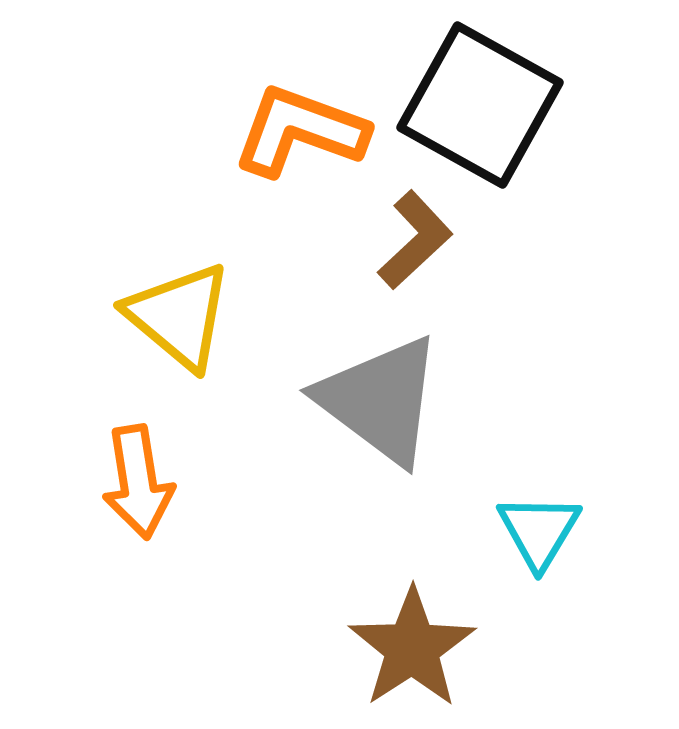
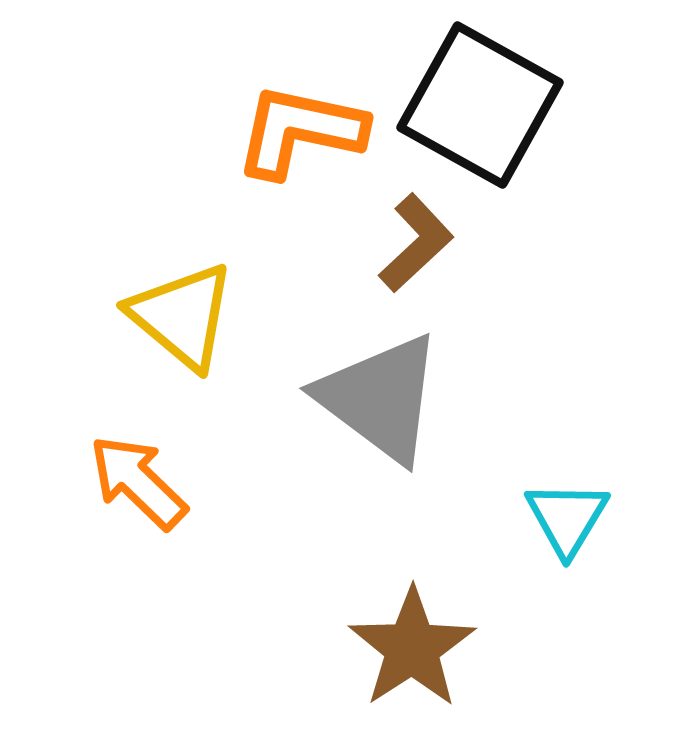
orange L-shape: rotated 8 degrees counterclockwise
brown L-shape: moved 1 px right, 3 px down
yellow triangle: moved 3 px right
gray triangle: moved 2 px up
orange arrow: rotated 143 degrees clockwise
cyan triangle: moved 28 px right, 13 px up
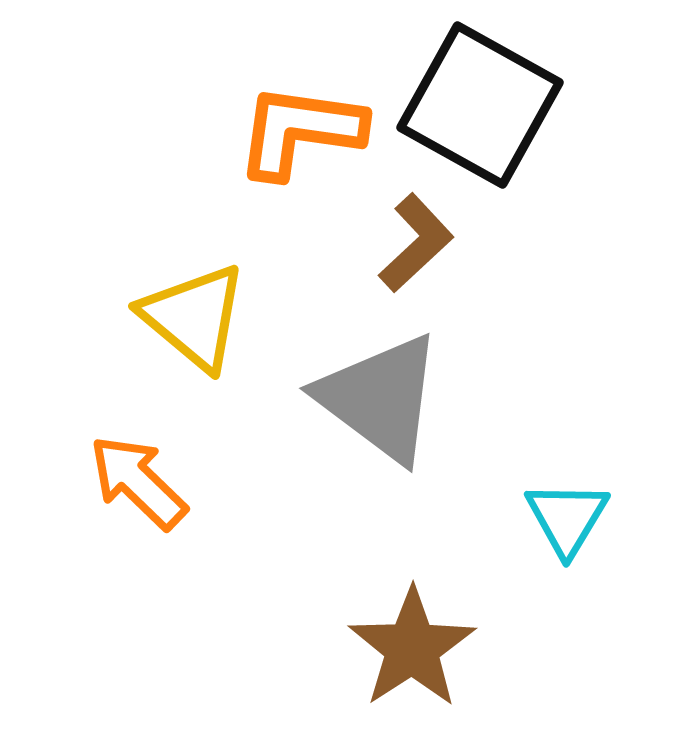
orange L-shape: rotated 4 degrees counterclockwise
yellow triangle: moved 12 px right, 1 px down
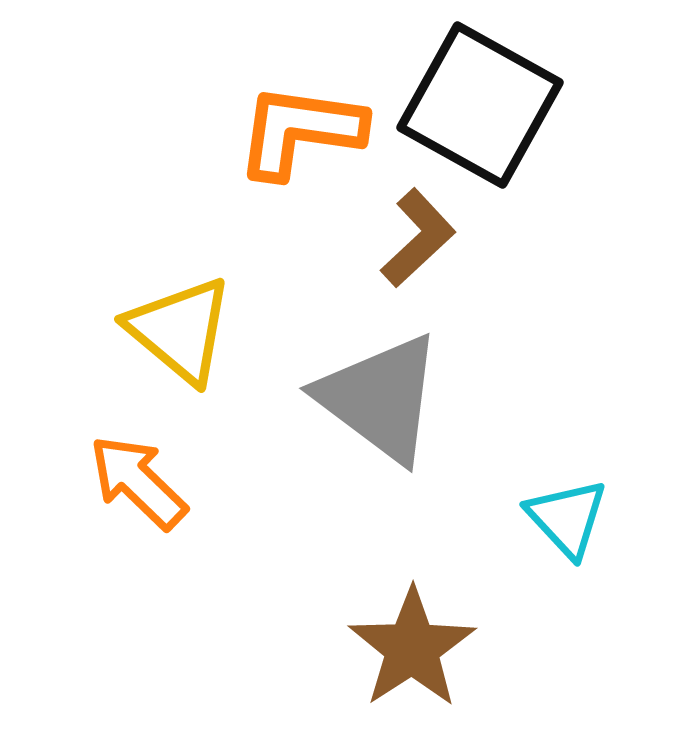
brown L-shape: moved 2 px right, 5 px up
yellow triangle: moved 14 px left, 13 px down
cyan triangle: rotated 14 degrees counterclockwise
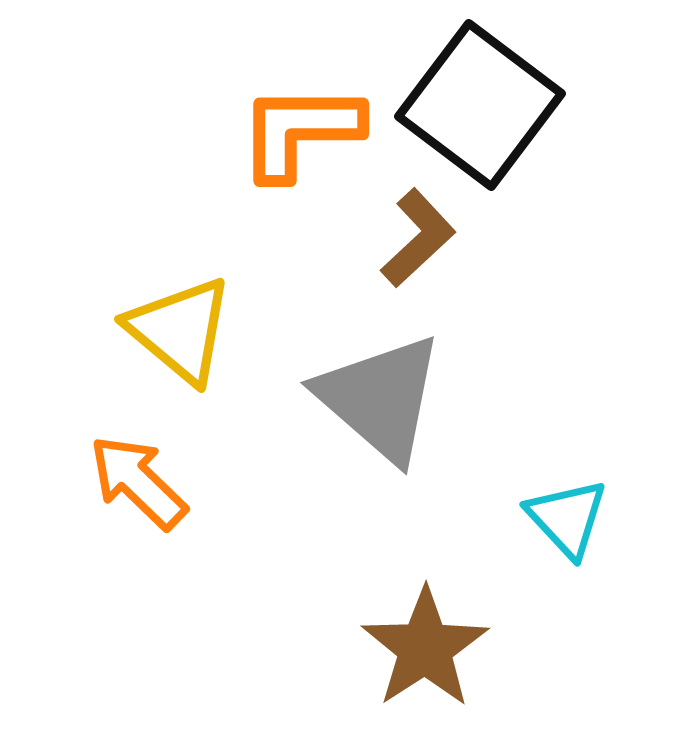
black square: rotated 8 degrees clockwise
orange L-shape: rotated 8 degrees counterclockwise
gray triangle: rotated 4 degrees clockwise
brown star: moved 13 px right
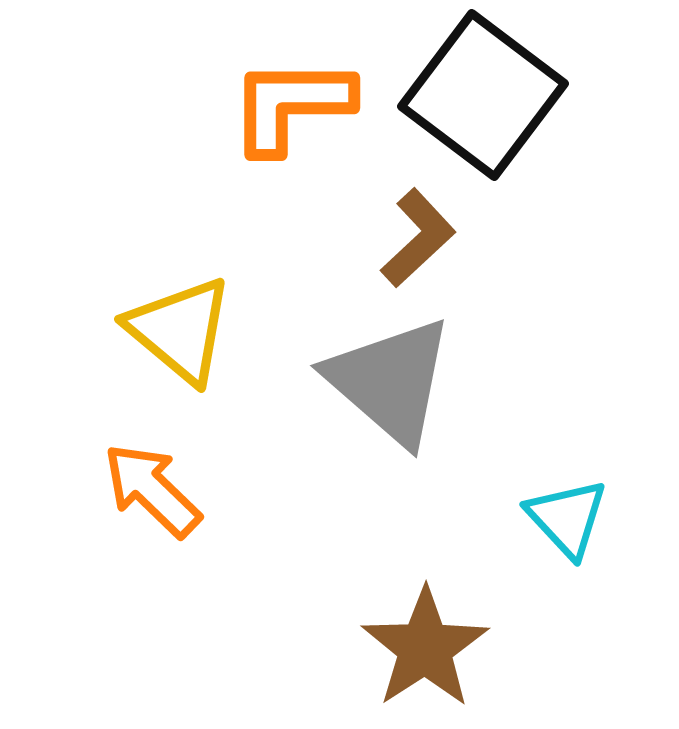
black square: moved 3 px right, 10 px up
orange L-shape: moved 9 px left, 26 px up
gray triangle: moved 10 px right, 17 px up
orange arrow: moved 14 px right, 8 px down
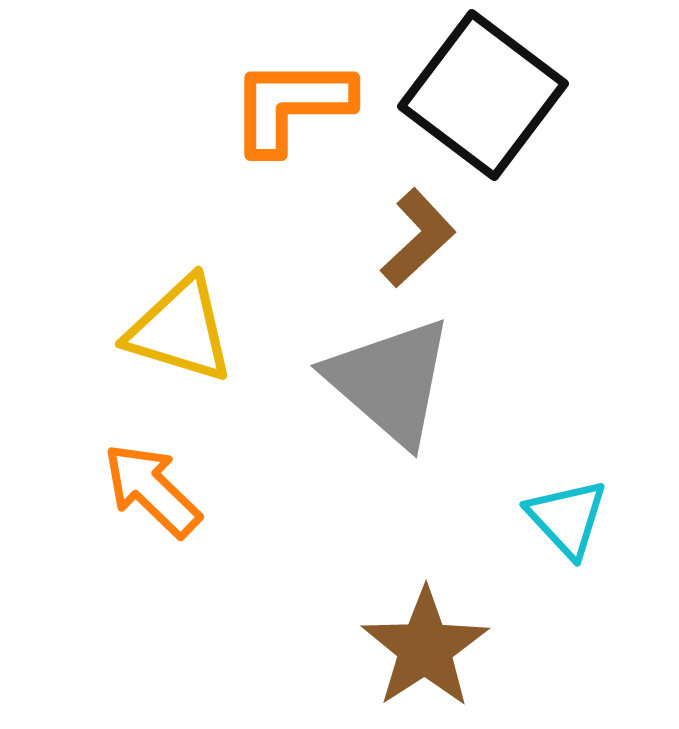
yellow triangle: rotated 23 degrees counterclockwise
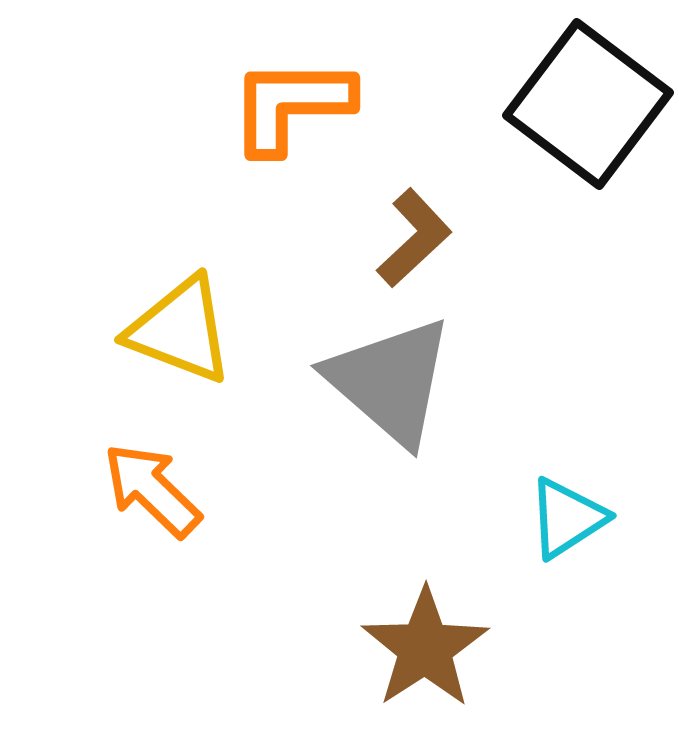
black square: moved 105 px right, 9 px down
brown L-shape: moved 4 px left
yellow triangle: rotated 4 degrees clockwise
cyan triangle: rotated 40 degrees clockwise
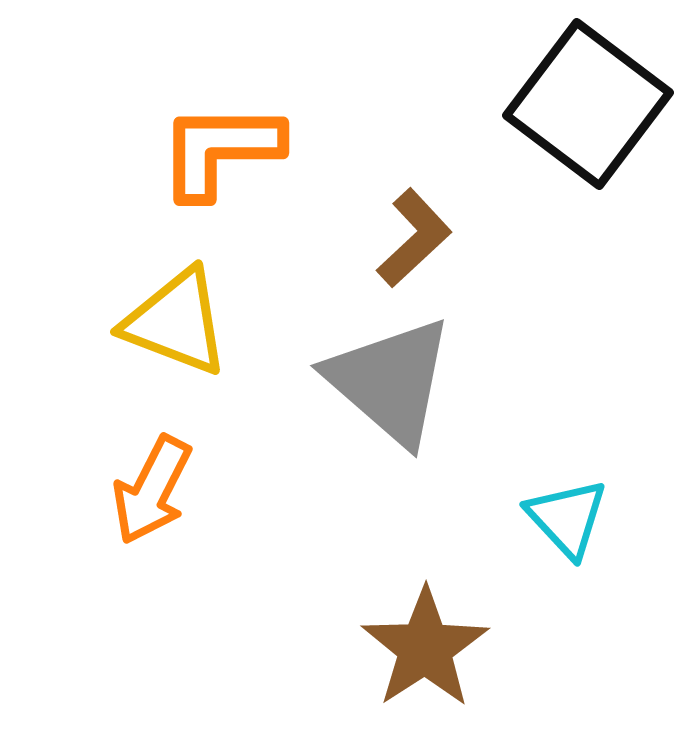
orange L-shape: moved 71 px left, 45 px down
yellow triangle: moved 4 px left, 8 px up
orange arrow: rotated 107 degrees counterclockwise
cyan triangle: rotated 40 degrees counterclockwise
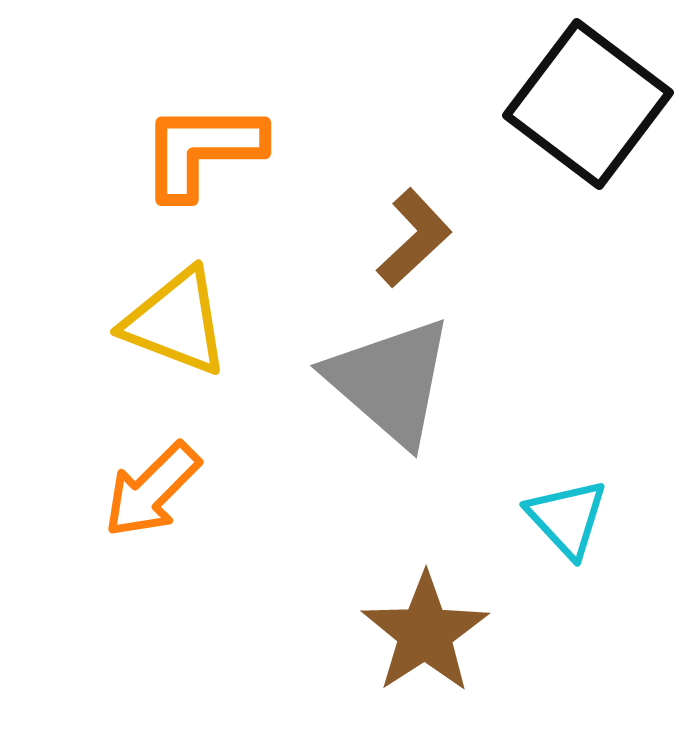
orange L-shape: moved 18 px left
orange arrow: rotated 18 degrees clockwise
brown star: moved 15 px up
